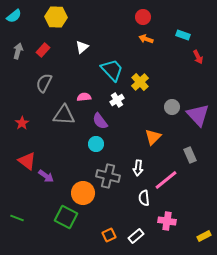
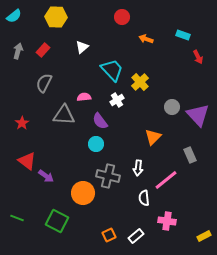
red circle: moved 21 px left
green square: moved 9 px left, 4 px down
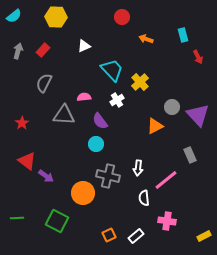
cyan rectangle: rotated 56 degrees clockwise
white triangle: moved 2 px right, 1 px up; rotated 16 degrees clockwise
orange triangle: moved 2 px right, 11 px up; rotated 18 degrees clockwise
green line: rotated 24 degrees counterclockwise
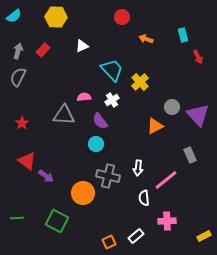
white triangle: moved 2 px left
gray semicircle: moved 26 px left, 6 px up
white cross: moved 5 px left
pink cross: rotated 12 degrees counterclockwise
orange square: moved 7 px down
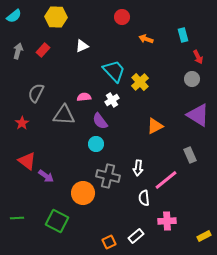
cyan trapezoid: moved 2 px right, 1 px down
gray semicircle: moved 18 px right, 16 px down
gray circle: moved 20 px right, 28 px up
purple triangle: rotated 15 degrees counterclockwise
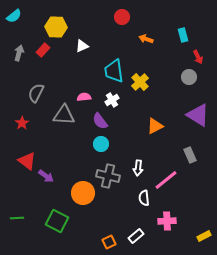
yellow hexagon: moved 10 px down
gray arrow: moved 1 px right, 2 px down
cyan trapezoid: rotated 145 degrees counterclockwise
gray circle: moved 3 px left, 2 px up
cyan circle: moved 5 px right
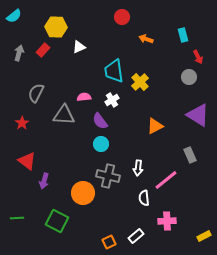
white triangle: moved 3 px left, 1 px down
purple arrow: moved 2 px left, 5 px down; rotated 70 degrees clockwise
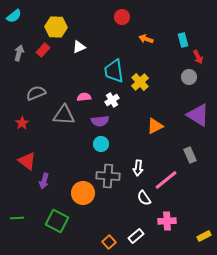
cyan rectangle: moved 5 px down
gray semicircle: rotated 42 degrees clockwise
purple semicircle: rotated 60 degrees counterclockwise
gray cross: rotated 10 degrees counterclockwise
white semicircle: rotated 28 degrees counterclockwise
orange square: rotated 16 degrees counterclockwise
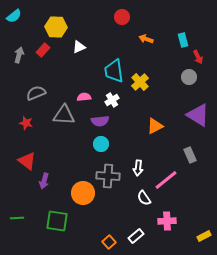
gray arrow: moved 2 px down
red star: moved 4 px right; rotated 24 degrees counterclockwise
green square: rotated 20 degrees counterclockwise
